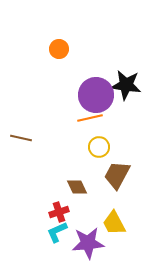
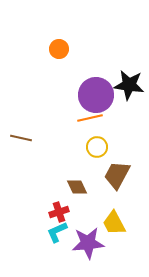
black star: moved 3 px right
yellow circle: moved 2 px left
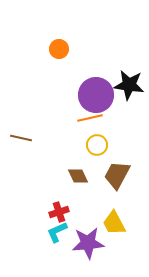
yellow circle: moved 2 px up
brown diamond: moved 1 px right, 11 px up
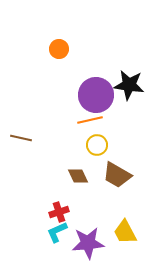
orange line: moved 2 px down
brown trapezoid: rotated 88 degrees counterclockwise
yellow trapezoid: moved 11 px right, 9 px down
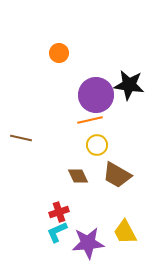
orange circle: moved 4 px down
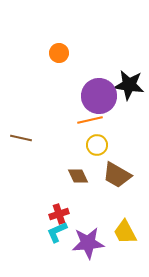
purple circle: moved 3 px right, 1 px down
red cross: moved 2 px down
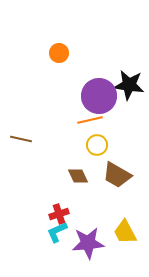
brown line: moved 1 px down
